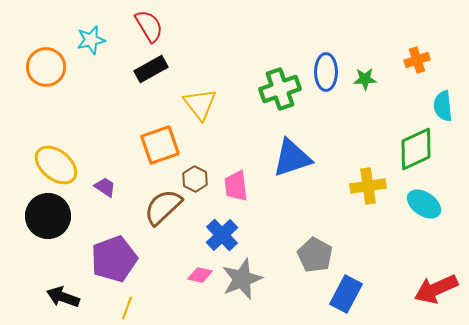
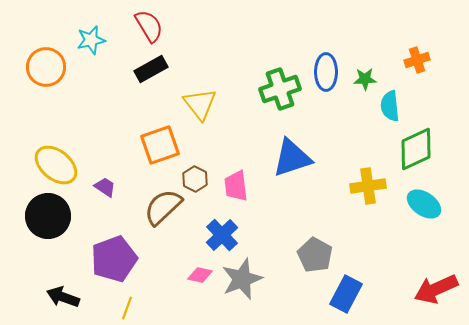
cyan semicircle: moved 53 px left
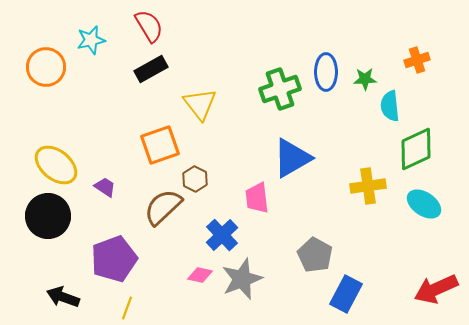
blue triangle: rotated 12 degrees counterclockwise
pink trapezoid: moved 21 px right, 12 px down
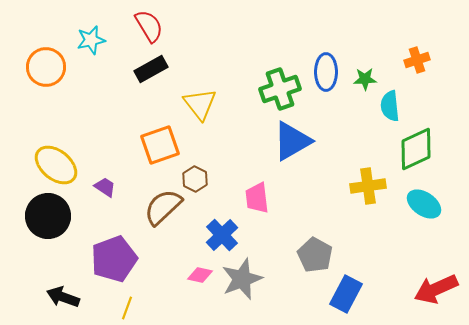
blue triangle: moved 17 px up
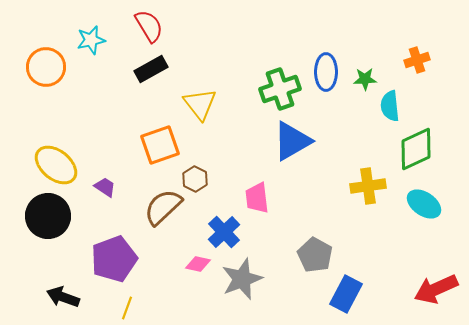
blue cross: moved 2 px right, 3 px up
pink diamond: moved 2 px left, 11 px up
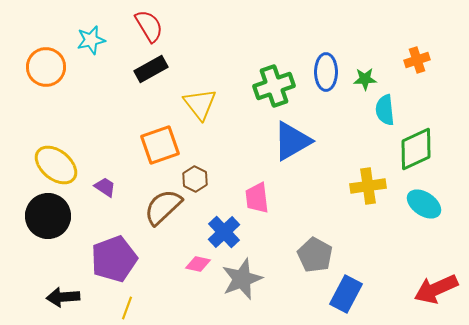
green cross: moved 6 px left, 3 px up
cyan semicircle: moved 5 px left, 4 px down
black arrow: rotated 24 degrees counterclockwise
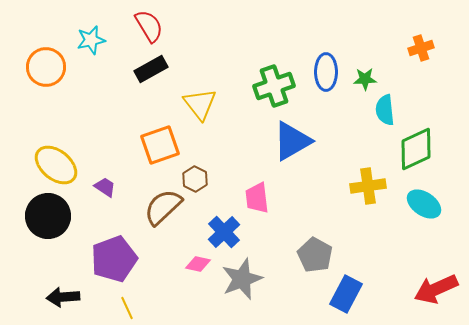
orange cross: moved 4 px right, 12 px up
yellow line: rotated 45 degrees counterclockwise
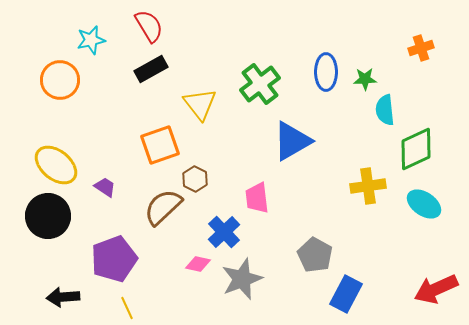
orange circle: moved 14 px right, 13 px down
green cross: moved 14 px left, 2 px up; rotated 18 degrees counterclockwise
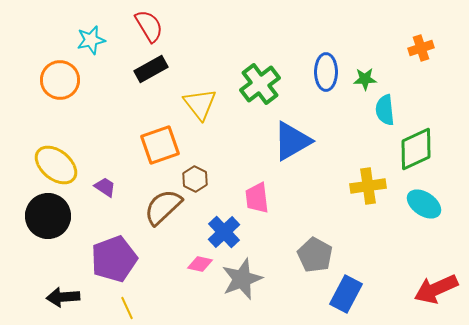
pink diamond: moved 2 px right
